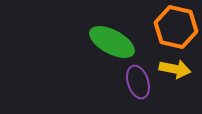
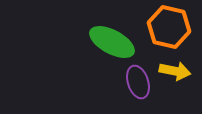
orange hexagon: moved 7 px left
yellow arrow: moved 2 px down
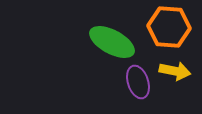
orange hexagon: rotated 9 degrees counterclockwise
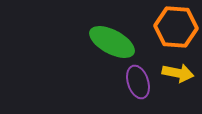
orange hexagon: moved 7 px right
yellow arrow: moved 3 px right, 2 px down
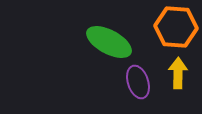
green ellipse: moved 3 px left
yellow arrow: rotated 100 degrees counterclockwise
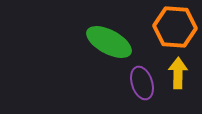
orange hexagon: moved 1 px left
purple ellipse: moved 4 px right, 1 px down
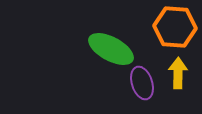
green ellipse: moved 2 px right, 7 px down
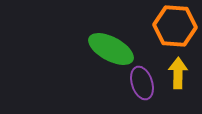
orange hexagon: moved 1 px up
